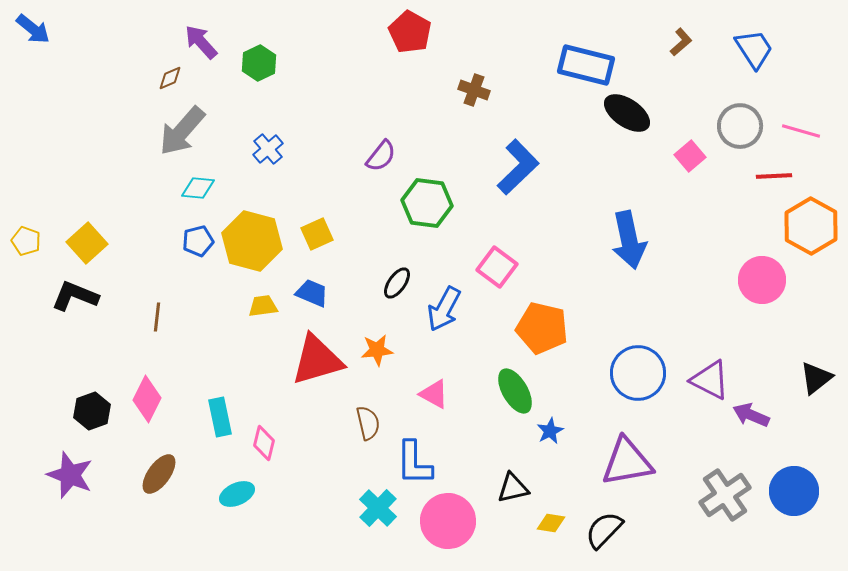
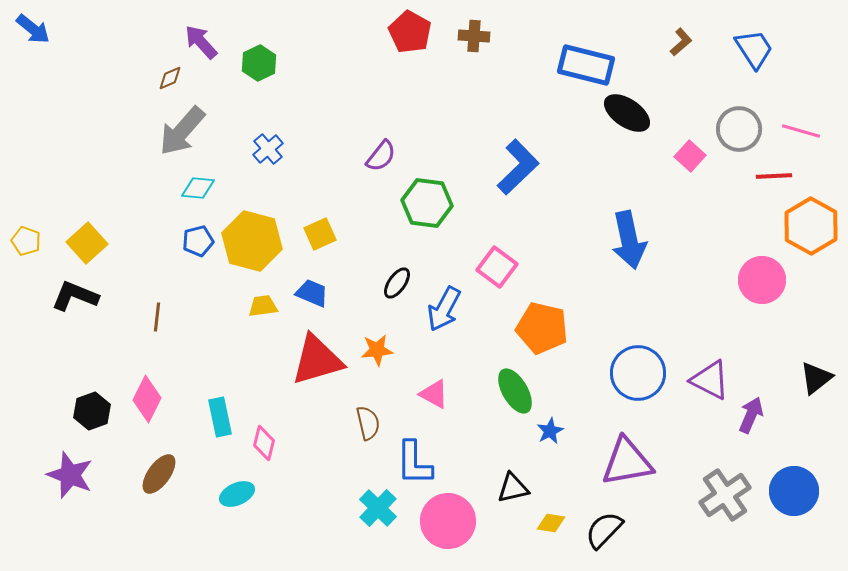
brown cross at (474, 90): moved 54 px up; rotated 16 degrees counterclockwise
gray circle at (740, 126): moved 1 px left, 3 px down
pink square at (690, 156): rotated 8 degrees counterclockwise
yellow square at (317, 234): moved 3 px right
purple arrow at (751, 415): rotated 90 degrees clockwise
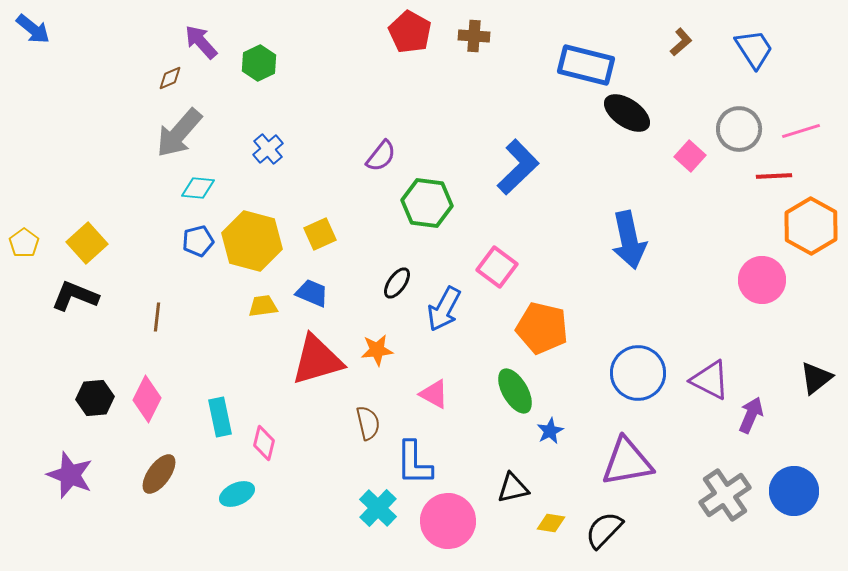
gray arrow at (182, 131): moved 3 px left, 2 px down
pink line at (801, 131): rotated 33 degrees counterclockwise
yellow pentagon at (26, 241): moved 2 px left, 2 px down; rotated 16 degrees clockwise
black hexagon at (92, 411): moved 3 px right, 13 px up; rotated 15 degrees clockwise
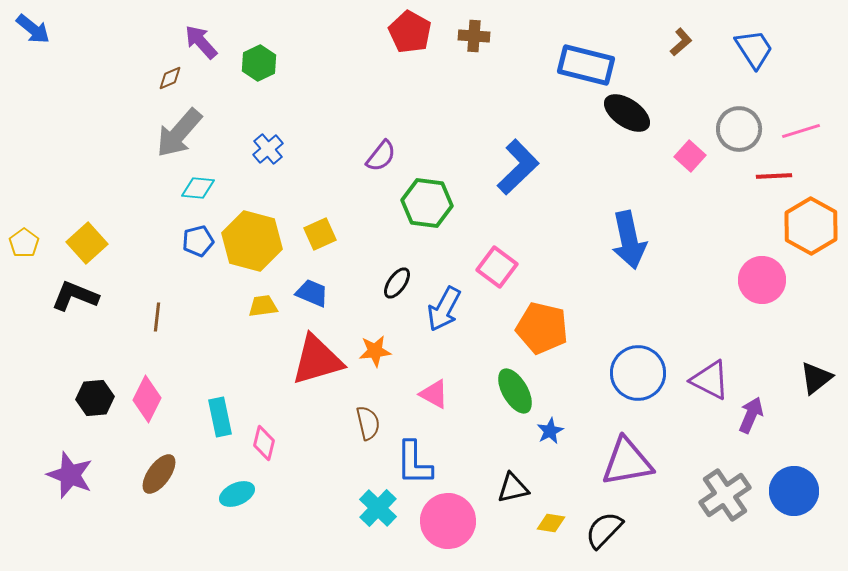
orange star at (377, 350): moved 2 px left, 1 px down
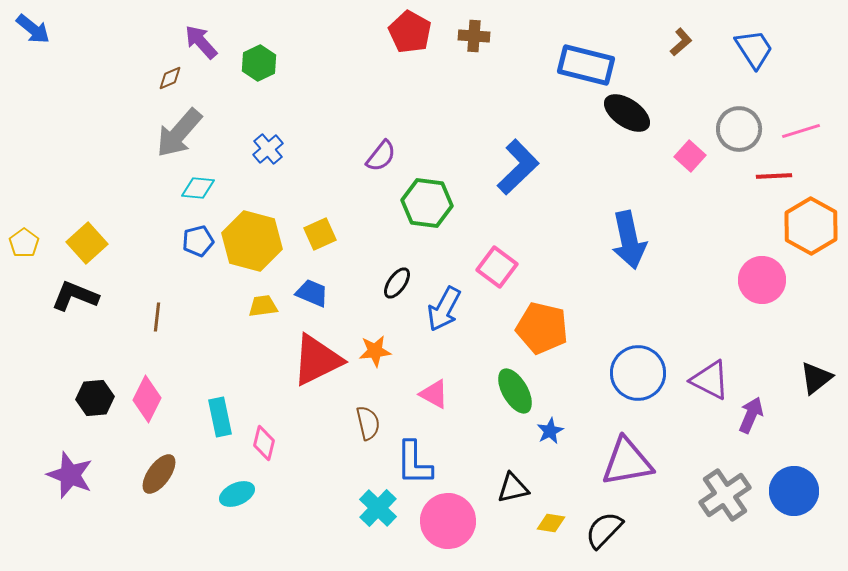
red triangle at (317, 360): rotated 10 degrees counterclockwise
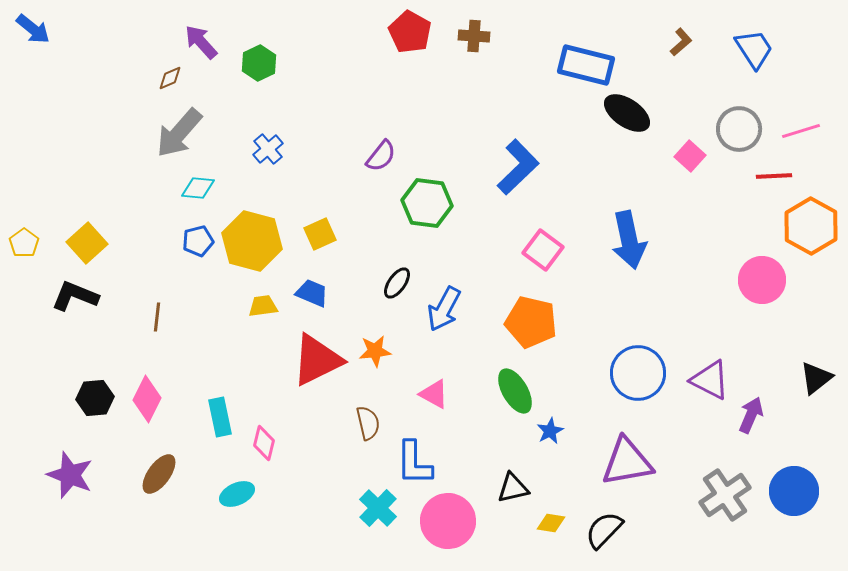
pink square at (497, 267): moved 46 px right, 17 px up
orange pentagon at (542, 328): moved 11 px left, 6 px up
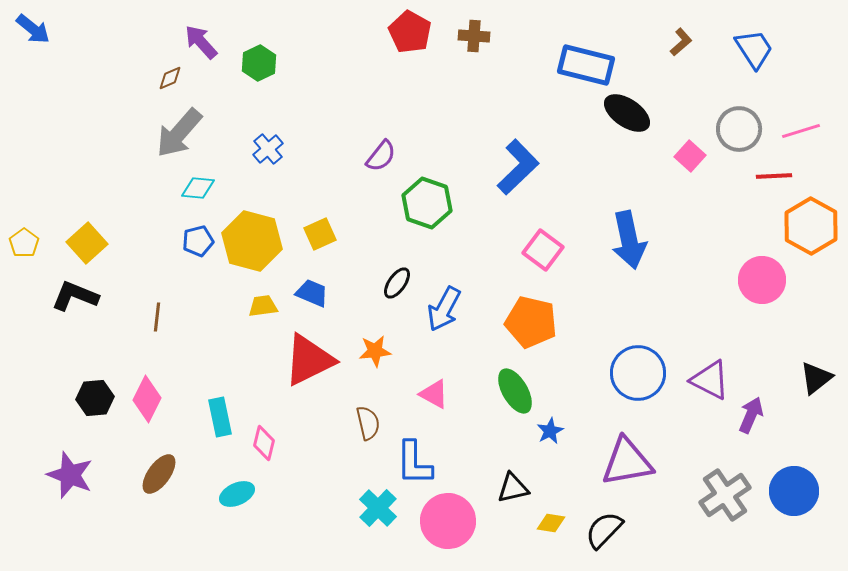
green hexagon at (427, 203): rotated 12 degrees clockwise
red triangle at (317, 360): moved 8 px left
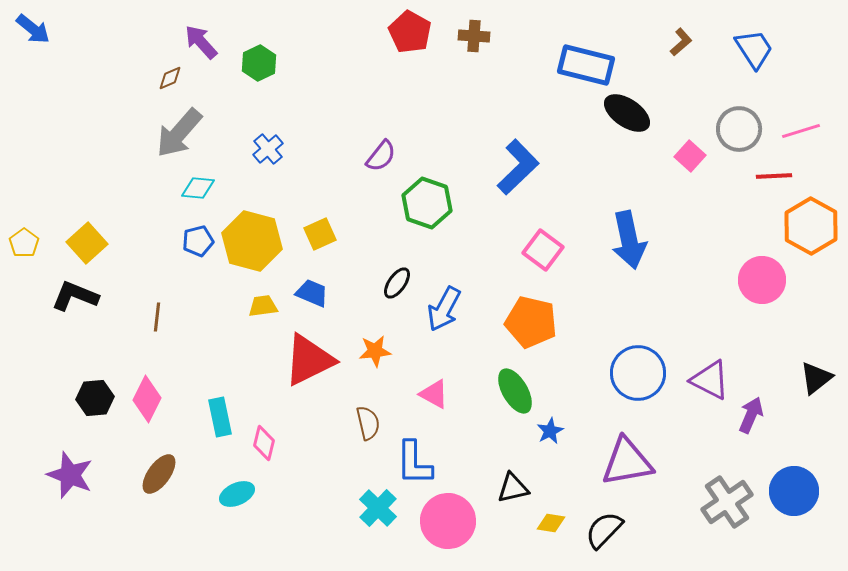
gray cross at (725, 495): moved 2 px right, 7 px down
